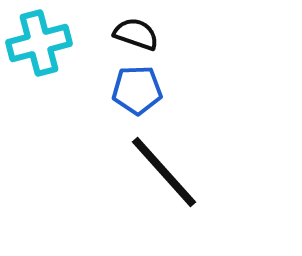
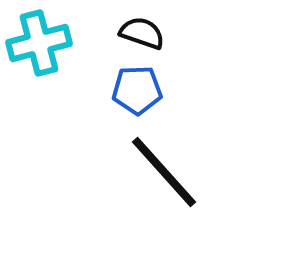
black semicircle: moved 6 px right, 1 px up
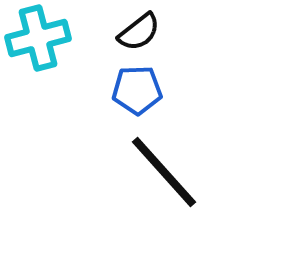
black semicircle: moved 3 px left, 1 px up; rotated 123 degrees clockwise
cyan cross: moved 1 px left, 5 px up
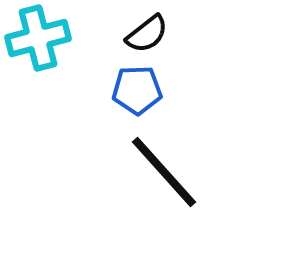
black semicircle: moved 8 px right, 2 px down
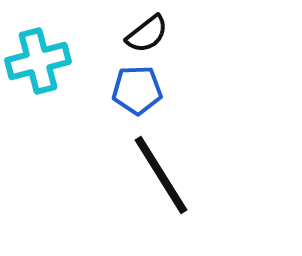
cyan cross: moved 23 px down
black line: moved 3 px left, 3 px down; rotated 10 degrees clockwise
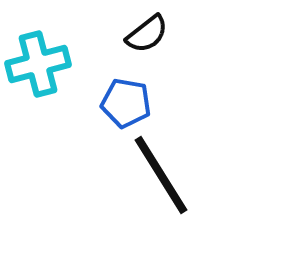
cyan cross: moved 3 px down
blue pentagon: moved 11 px left, 13 px down; rotated 12 degrees clockwise
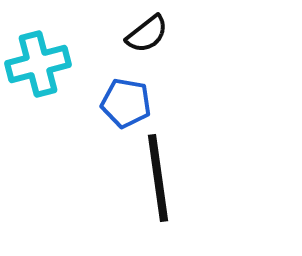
black line: moved 3 px left, 3 px down; rotated 24 degrees clockwise
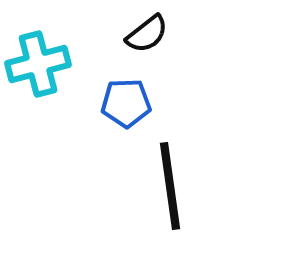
blue pentagon: rotated 12 degrees counterclockwise
black line: moved 12 px right, 8 px down
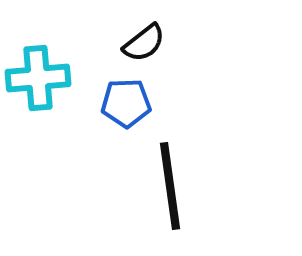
black semicircle: moved 3 px left, 9 px down
cyan cross: moved 14 px down; rotated 10 degrees clockwise
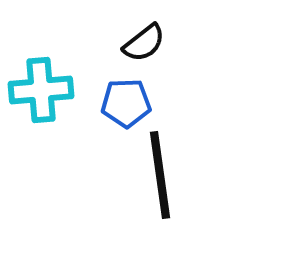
cyan cross: moved 3 px right, 12 px down
black line: moved 10 px left, 11 px up
